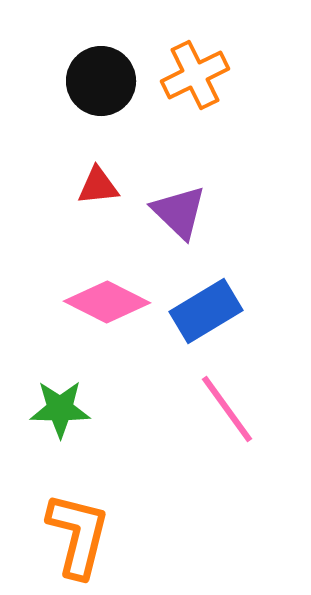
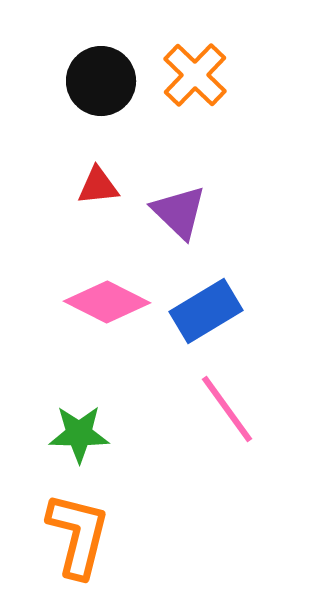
orange cross: rotated 20 degrees counterclockwise
green star: moved 19 px right, 25 px down
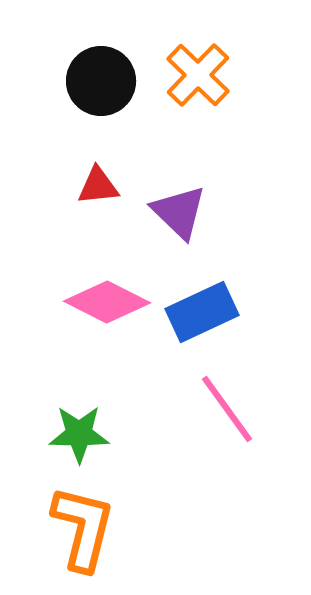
orange cross: moved 3 px right
blue rectangle: moved 4 px left, 1 px down; rotated 6 degrees clockwise
orange L-shape: moved 5 px right, 7 px up
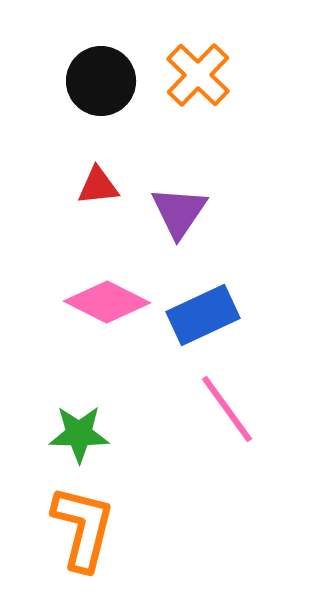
purple triangle: rotated 20 degrees clockwise
blue rectangle: moved 1 px right, 3 px down
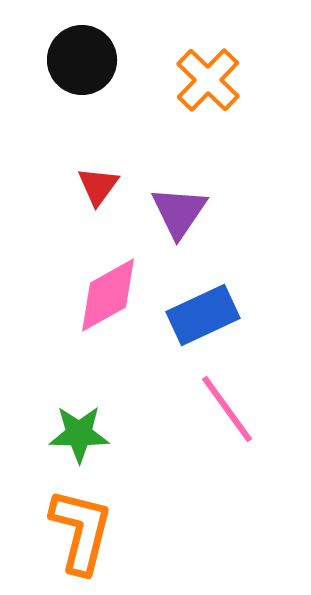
orange cross: moved 10 px right, 5 px down
black circle: moved 19 px left, 21 px up
red triangle: rotated 48 degrees counterclockwise
pink diamond: moved 1 px right, 7 px up; rotated 56 degrees counterclockwise
orange L-shape: moved 2 px left, 3 px down
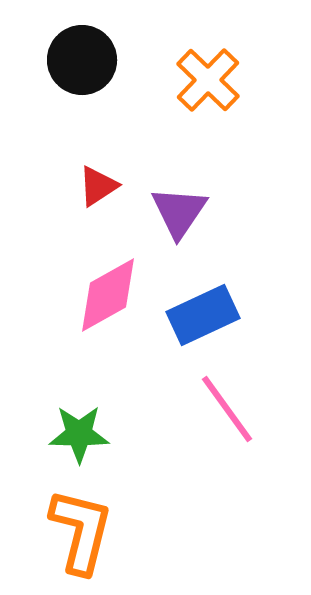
red triangle: rotated 21 degrees clockwise
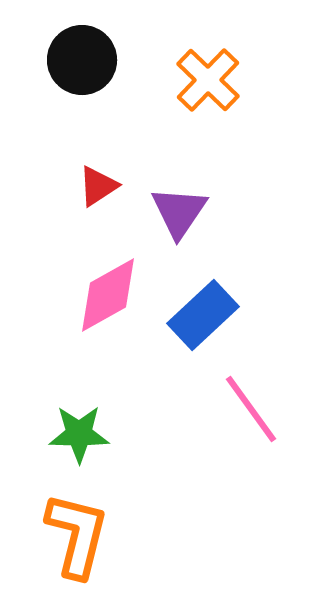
blue rectangle: rotated 18 degrees counterclockwise
pink line: moved 24 px right
orange L-shape: moved 4 px left, 4 px down
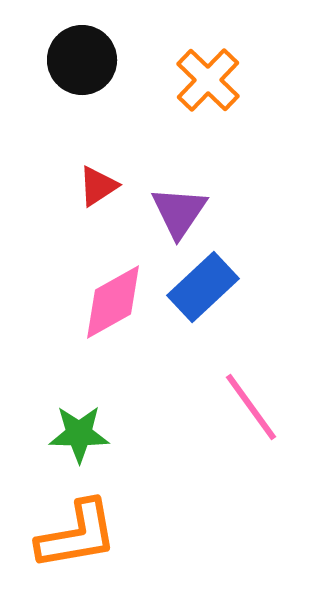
pink diamond: moved 5 px right, 7 px down
blue rectangle: moved 28 px up
pink line: moved 2 px up
orange L-shape: rotated 66 degrees clockwise
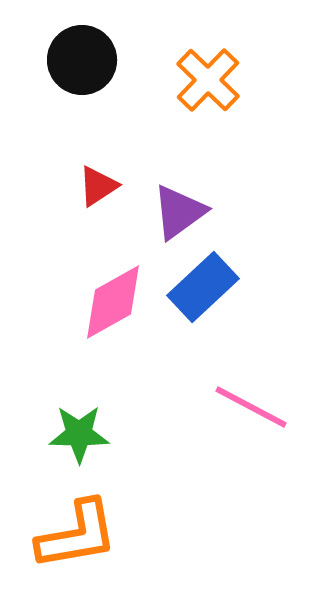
purple triangle: rotated 20 degrees clockwise
pink line: rotated 26 degrees counterclockwise
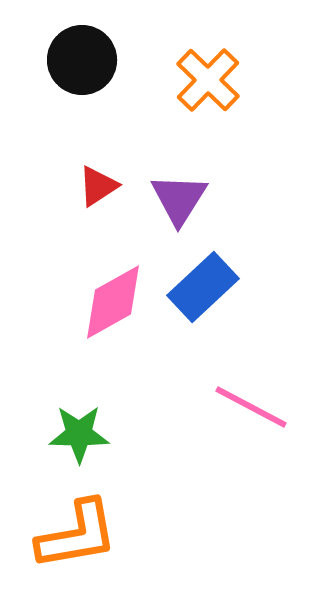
purple triangle: moved 13 px up; rotated 22 degrees counterclockwise
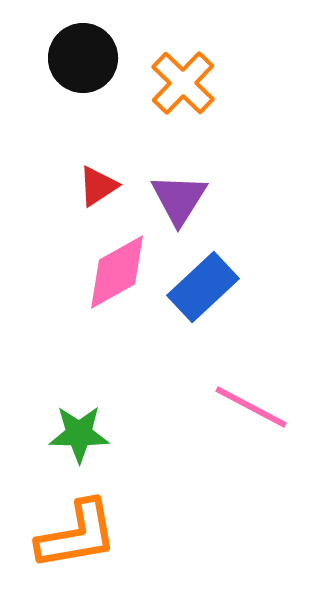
black circle: moved 1 px right, 2 px up
orange cross: moved 25 px left, 3 px down
pink diamond: moved 4 px right, 30 px up
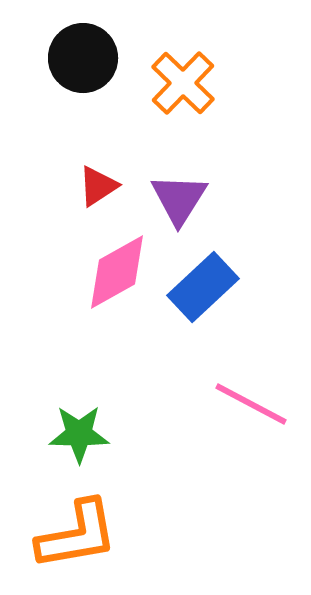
pink line: moved 3 px up
